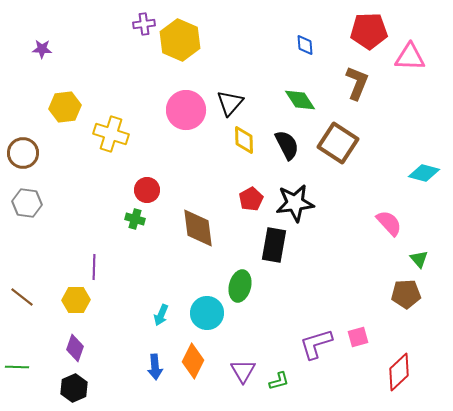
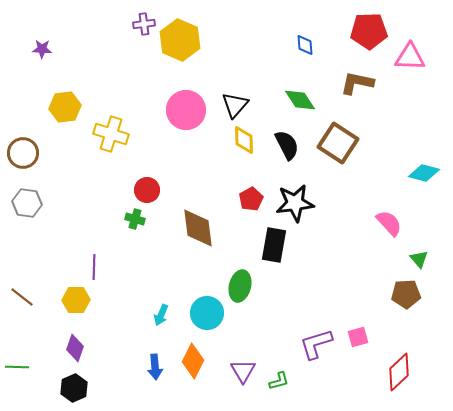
brown L-shape at (357, 83): rotated 100 degrees counterclockwise
black triangle at (230, 103): moved 5 px right, 2 px down
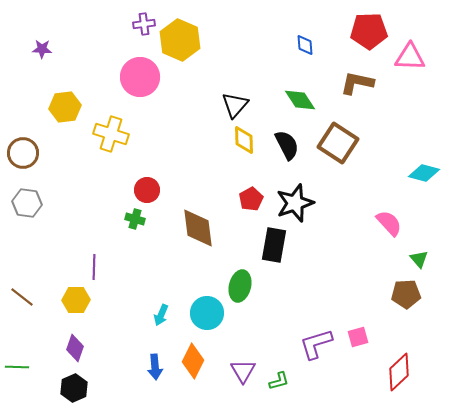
pink circle at (186, 110): moved 46 px left, 33 px up
black star at (295, 203): rotated 12 degrees counterclockwise
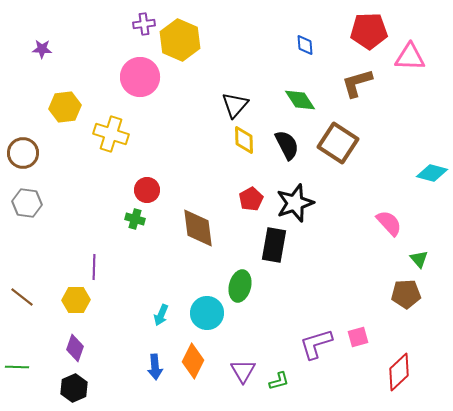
brown L-shape at (357, 83): rotated 28 degrees counterclockwise
cyan diamond at (424, 173): moved 8 px right
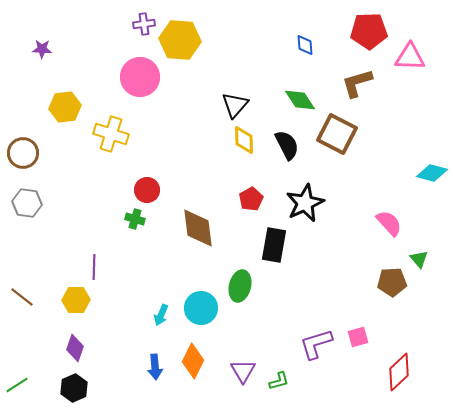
yellow hexagon at (180, 40): rotated 18 degrees counterclockwise
brown square at (338, 143): moved 1 px left, 9 px up; rotated 6 degrees counterclockwise
black star at (295, 203): moved 10 px right; rotated 6 degrees counterclockwise
brown pentagon at (406, 294): moved 14 px left, 12 px up
cyan circle at (207, 313): moved 6 px left, 5 px up
green line at (17, 367): moved 18 px down; rotated 35 degrees counterclockwise
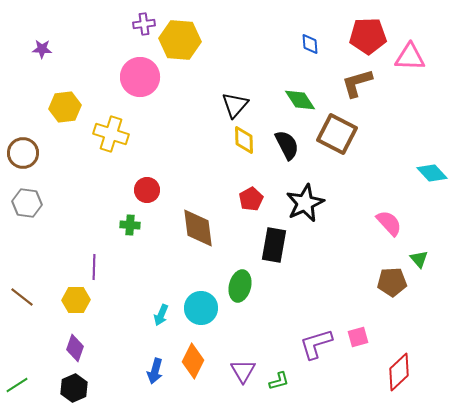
red pentagon at (369, 31): moved 1 px left, 5 px down
blue diamond at (305, 45): moved 5 px right, 1 px up
cyan diamond at (432, 173): rotated 32 degrees clockwise
green cross at (135, 219): moved 5 px left, 6 px down; rotated 12 degrees counterclockwise
blue arrow at (155, 367): moved 4 px down; rotated 20 degrees clockwise
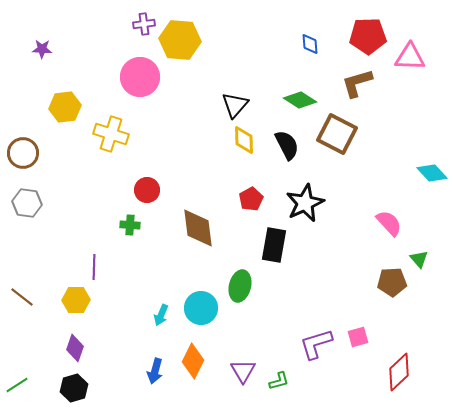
green diamond at (300, 100): rotated 24 degrees counterclockwise
black hexagon at (74, 388): rotated 8 degrees clockwise
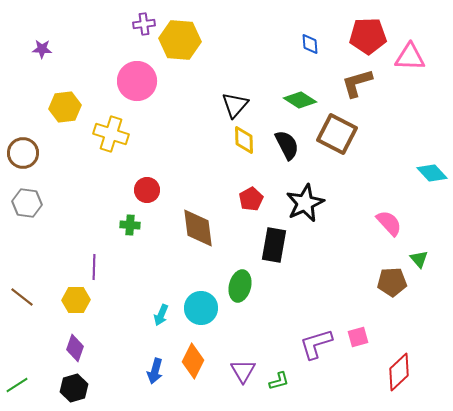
pink circle at (140, 77): moved 3 px left, 4 px down
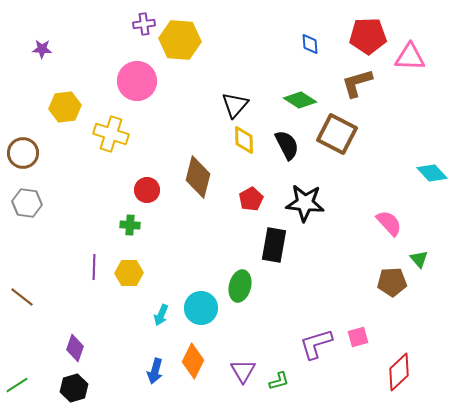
black star at (305, 203): rotated 30 degrees clockwise
brown diamond at (198, 228): moved 51 px up; rotated 21 degrees clockwise
yellow hexagon at (76, 300): moved 53 px right, 27 px up
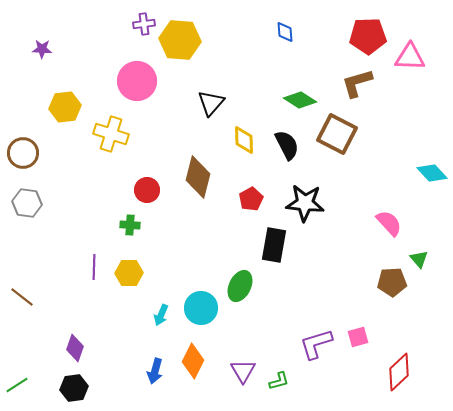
blue diamond at (310, 44): moved 25 px left, 12 px up
black triangle at (235, 105): moved 24 px left, 2 px up
green ellipse at (240, 286): rotated 12 degrees clockwise
black hexagon at (74, 388): rotated 8 degrees clockwise
